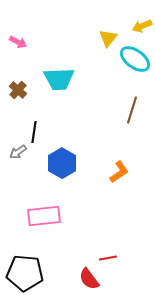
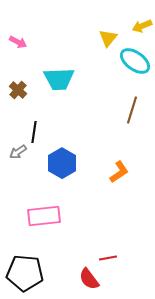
cyan ellipse: moved 2 px down
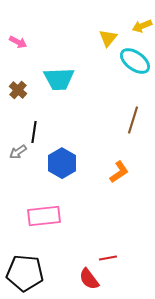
brown line: moved 1 px right, 10 px down
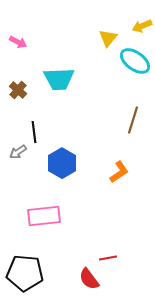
black line: rotated 15 degrees counterclockwise
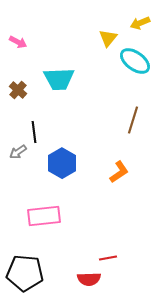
yellow arrow: moved 2 px left, 3 px up
red semicircle: rotated 55 degrees counterclockwise
